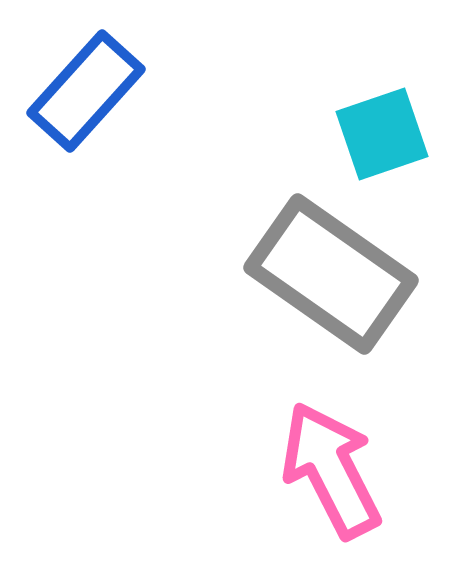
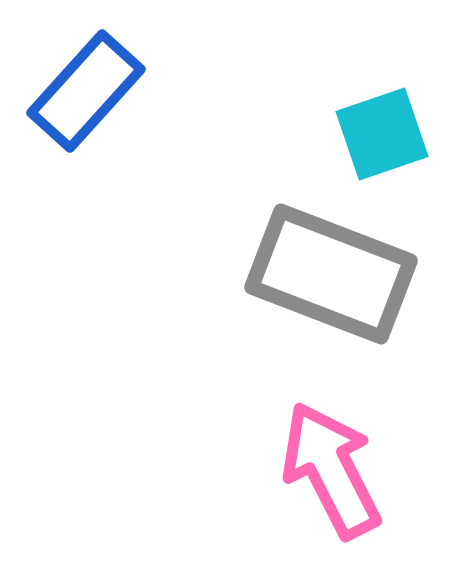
gray rectangle: rotated 14 degrees counterclockwise
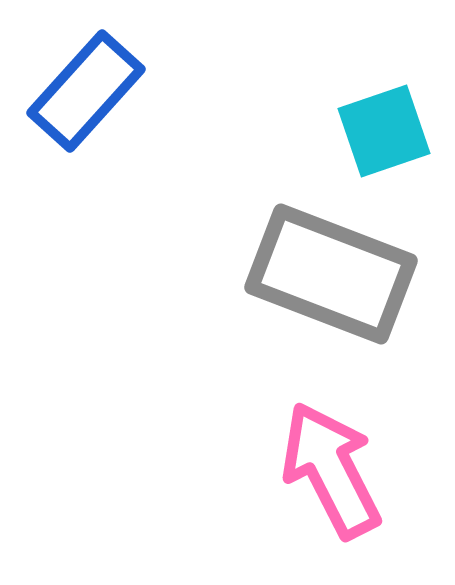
cyan square: moved 2 px right, 3 px up
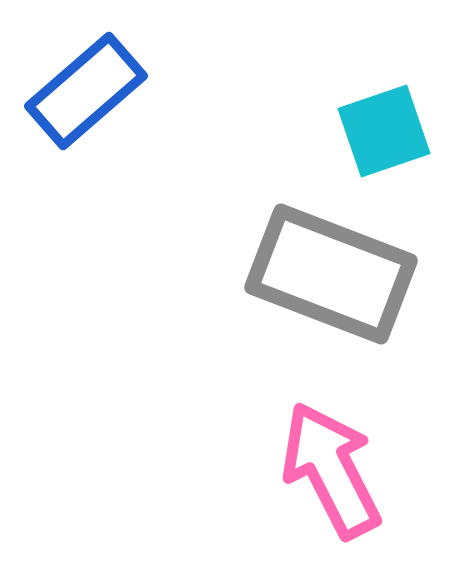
blue rectangle: rotated 7 degrees clockwise
